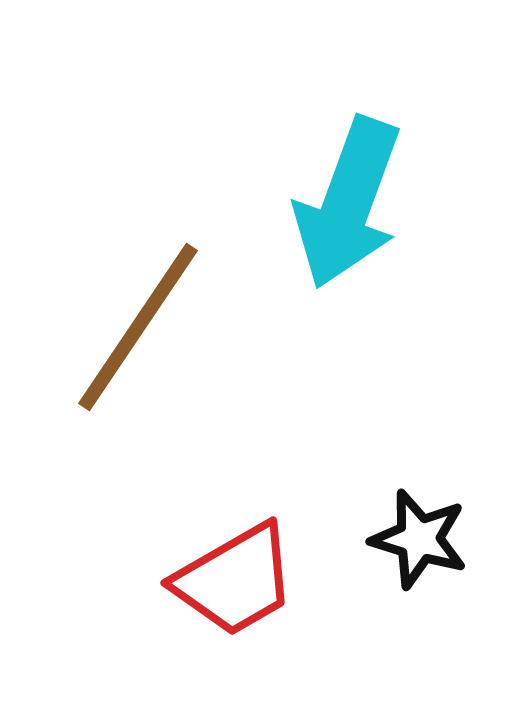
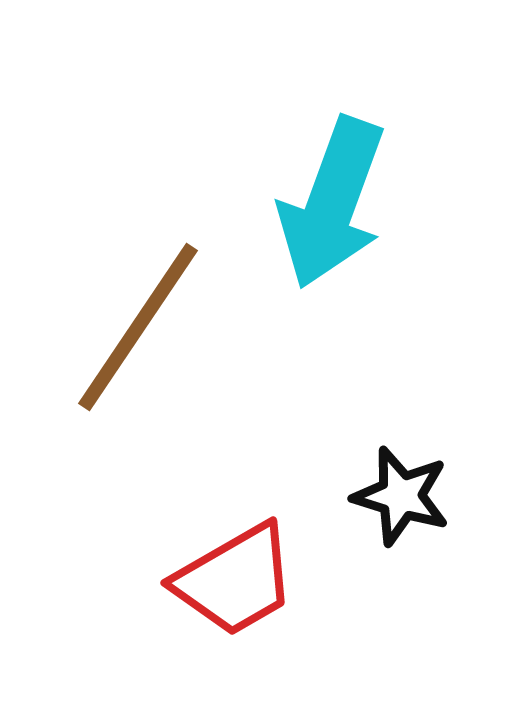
cyan arrow: moved 16 px left
black star: moved 18 px left, 43 px up
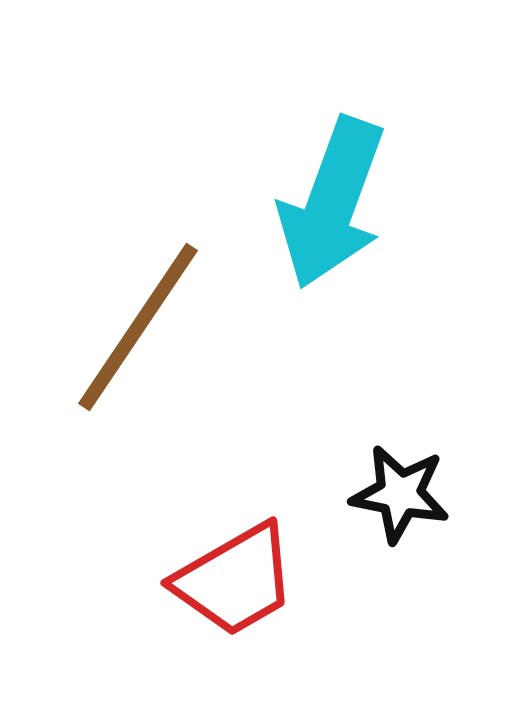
black star: moved 1 px left, 2 px up; rotated 6 degrees counterclockwise
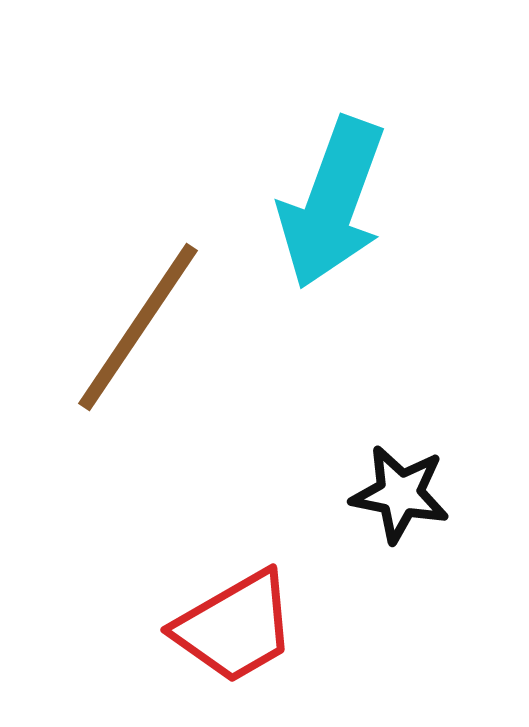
red trapezoid: moved 47 px down
